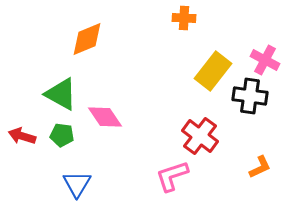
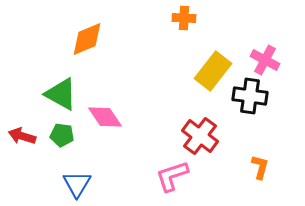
orange L-shape: rotated 50 degrees counterclockwise
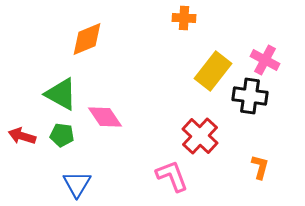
red cross: rotated 6 degrees clockwise
pink L-shape: rotated 87 degrees clockwise
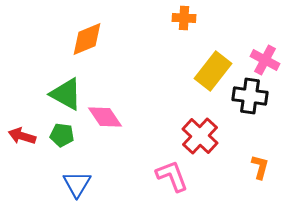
green triangle: moved 5 px right
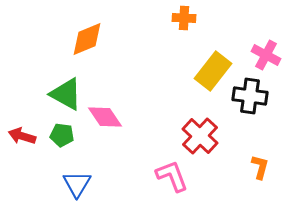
pink cross: moved 1 px right, 5 px up
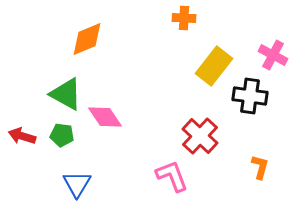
pink cross: moved 7 px right
yellow rectangle: moved 1 px right, 5 px up
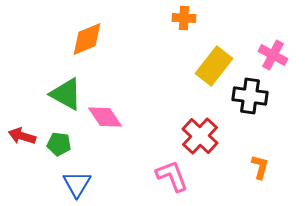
green pentagon: moved 3 px left, 9 px down
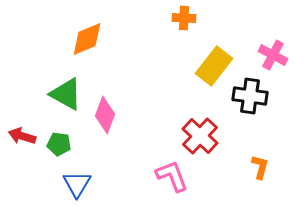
pink diamond: moved 2 px up; rotated 54 degrees clockwise
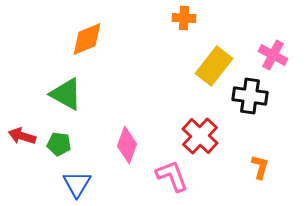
pink diamond: moved 22 px right, 30 px down
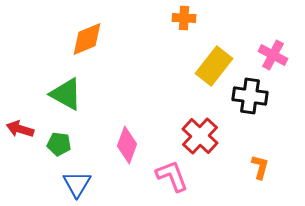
red arrow: moved 2 px left, 7 px up
